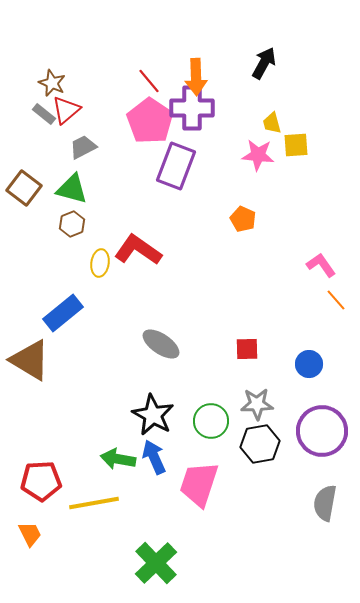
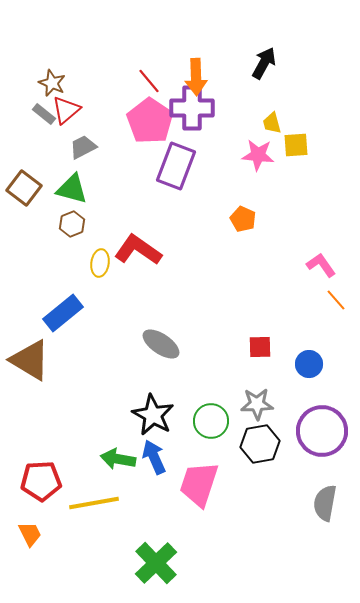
red square: moved 13 px right, 2 px up
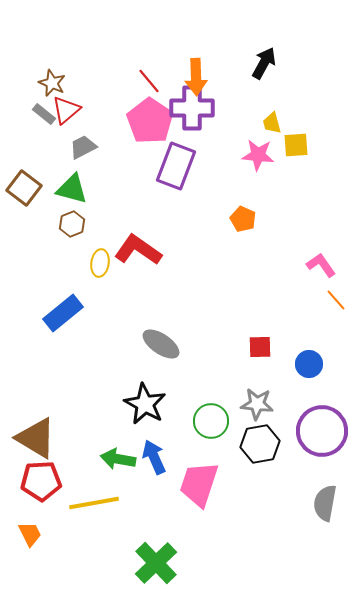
brown triangle: moved 6 px right, 78 px down
gray star: rotated 8 degrees clockwise
black star: moved 8 px left, 11 px up
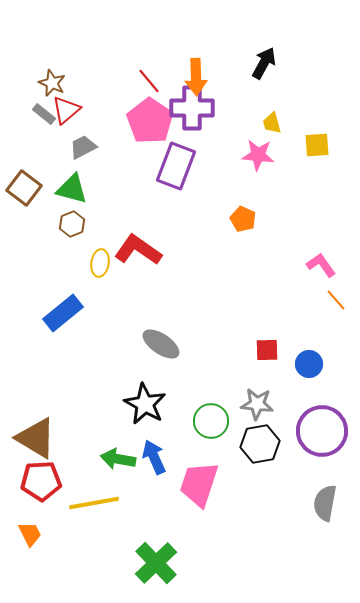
yellow square: moved 21 px right
red square: moved 7 px right, 3 px down
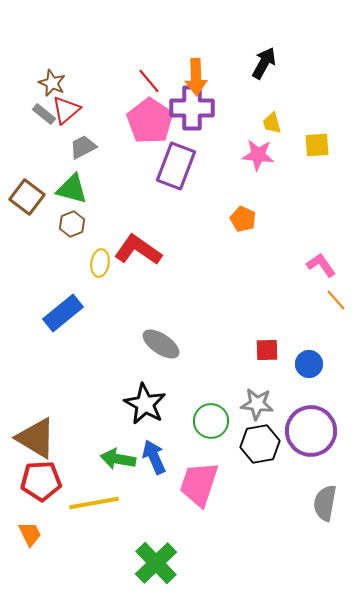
brown square: moved 3 px right, 9 px down
purple circle: moved 11 px left
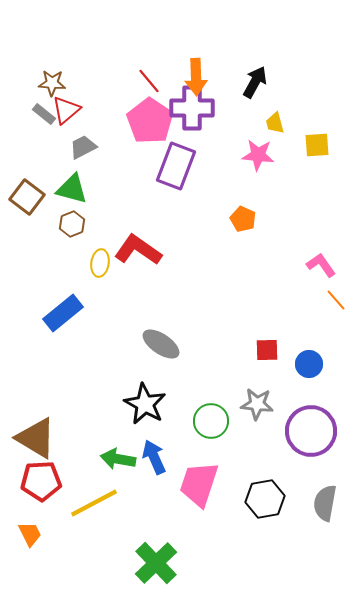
black arrow: moved 9 px left, 19 px down
brown star: rotated 20 degrees counterclockwise
yellow trapezoid: moved 3 px right
black hexagon: moved 5 px right, 55 px down
yellow line: rotated 18 degrees counterclockwise
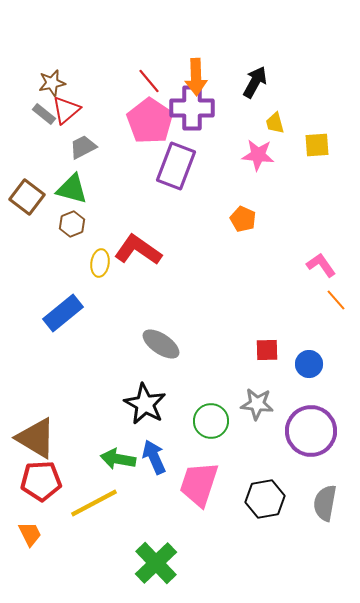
brown star: rotated 16 degrees counterclockwise
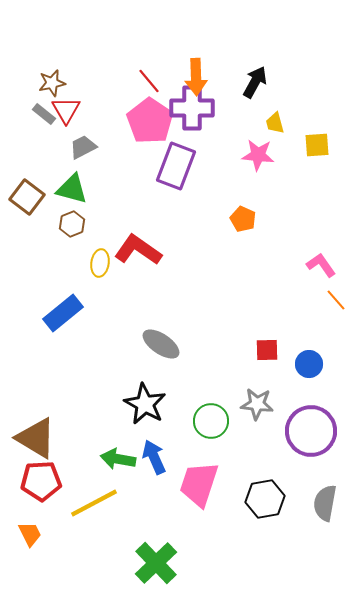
red triangle: rotated 20 degrees counterclockwise
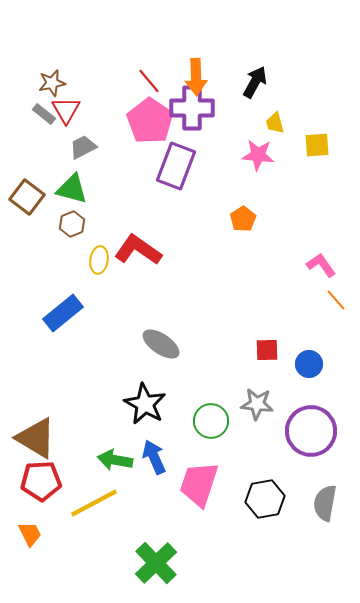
orange pentagon: rotated 15 degrees clockwise
yellow ellipse: moved 1 px left, 3 px up
green arrow: moved 3 px left, 1 px down
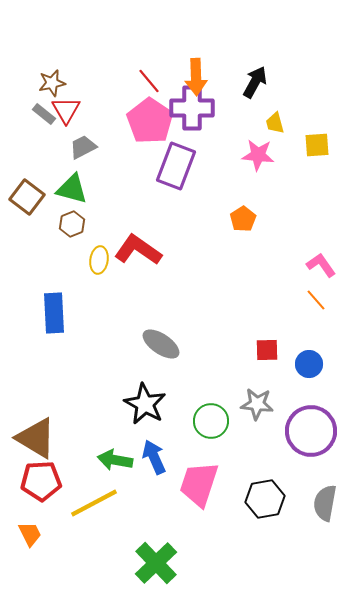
orange line: moved 20 px left
blue rectangle: moved 9 px left; rotated 54 degrees counterclockwise
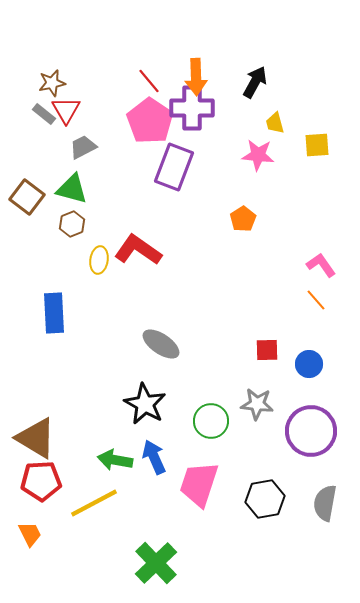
purple rectangle: moved 2 px left, 1 px down
